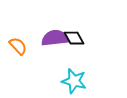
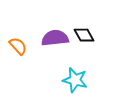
black diamond: moved 10 px right, 3 px up
cyan star: moved 1 px right, 1 px up
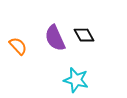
purple semicircle: rotated 108 degrees counterclockwise
cyan star: moved 1 px right
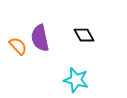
purple semicircle: moved 15 px left; rotated 12 degrees clockwise
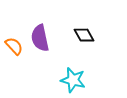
orange semicircle: moved 4 px left
cyan star: moved 3 px left
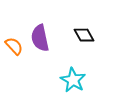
cyan star: rotated 15 degrees clockwise
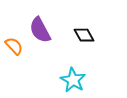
purple semicircle: moved 8 px up; rotated 16 degrees counterclockwise
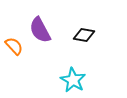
black diamond: rotated 50 degrees counterclockwise
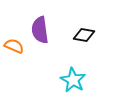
purple semicircle: rotated 20 degrees clockwise
orange semicircle: rotated 24 degrees counterclockwise
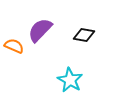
purple semicircle: rotated 52 degrees clockwise
cyan star: moved 3 px left
